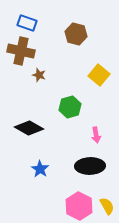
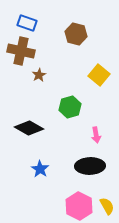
brown star: rotated 24 degrees clockwise
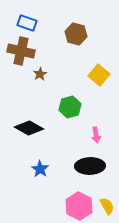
brown star: moved 1 px right, 1 px up
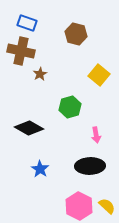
yellow semicircle: rotated 18 degrees counterclockwise
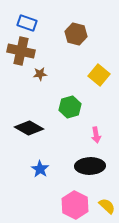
brown star: rotated 24 degrees clockwise
pink hexagon: moved 4 px left, 1 px up
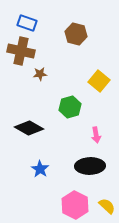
yellow square: moved 6 px down
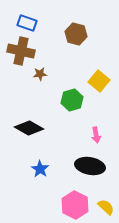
green hexagon: moved 2 px right, 7 px up
black ellipse: rotated 12 degrees clockwise
yellow semicircle: moved 1 px left, 1 px down
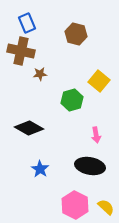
blue rectangle: rotated 48 degrees clockwise
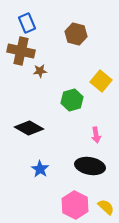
brown star: moved 3 px up
yellow square: moved 2 px right
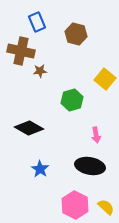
blue rectangle: moved 10 px right, 1 px up
yellow square: moved 4 px right, 2 px up
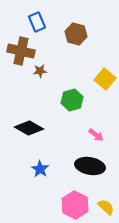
pink arrow: rotated 42 degrees counterclockwise
